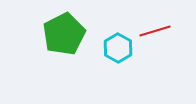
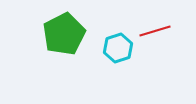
cyan hexagon: rotated 12 degrees clockwise
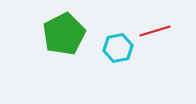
cyan hexagon: rotated 8 degrees clockwise
